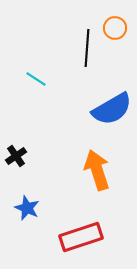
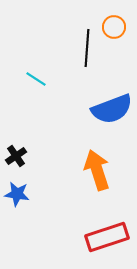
orange circle: moved 1 px left, 1 px up
blue semicircle: rotated 9 degrees clockwise
blue star: moved 10 px left, 14 px up; rotated 15 degrees counterclockwise
red rectangle: moved 26 px right
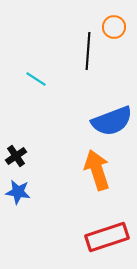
black line: moved 1 px right, 3 px down
blue semicircle: moved 12 px down
blue star: moved 1 px right, 2 px up
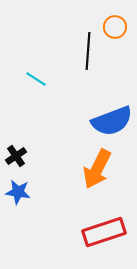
orange circle: moved 1 px right
orange arrow: moved 1 px up; rotated 135 degrees counterclockwise
red rectangle: moved 3 px left, 5 px up
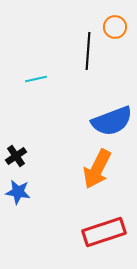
cyan line: rotated 45 degrees counterclockwise
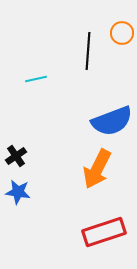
orange circle: moved 7 px right, 6 px down
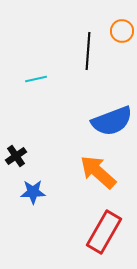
orange circle: moved 2 px up
orange arrow: moved 1 px right, 3 px down; rotated 105 degrees clockwise
blue star: moved 15 px right; rotated 10 degrees counterclockwise
red rectangle: rotated 42 degrees counterclockwise
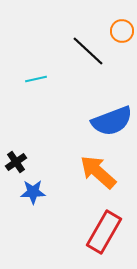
black line: rotated 51 degrees counterclockwise
black cross: moved 6 px down
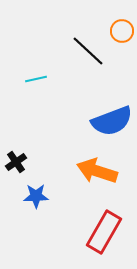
orange arrow: moved 1 px left, 1 px up; rotated 24 degrees counterclockwise
blue star: moved 3 px right, 4 px down
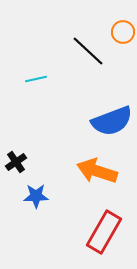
orange circle: moved 1 px right, 1 px down
